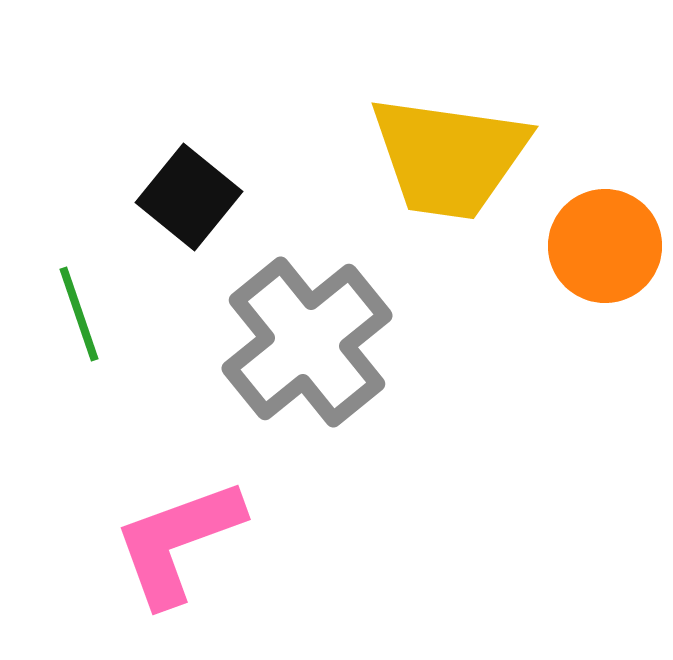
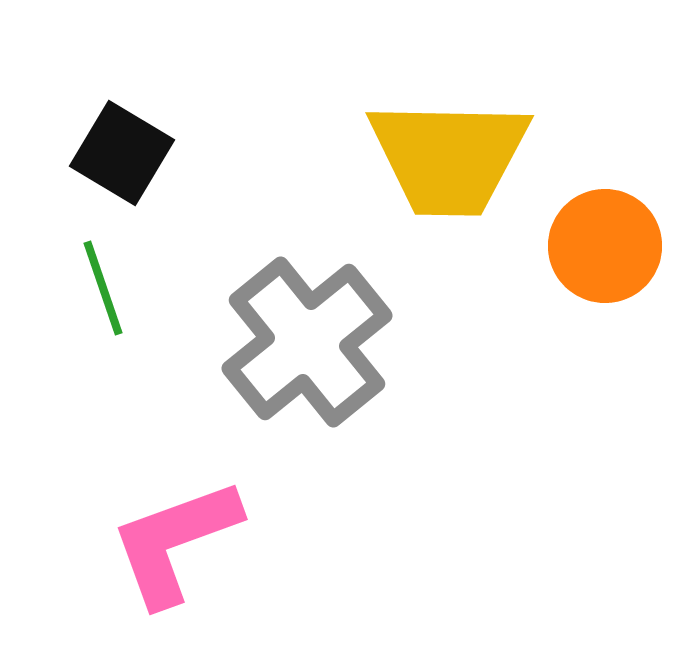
yellow trapezoid: rotated 7 degrees counterclockwise
black square: moved 67 px left, 44 px up; rotated 8 degrees counterclockwise
green line: moved 24 px right, 26 px up
pink L-shape: moved 3 px left
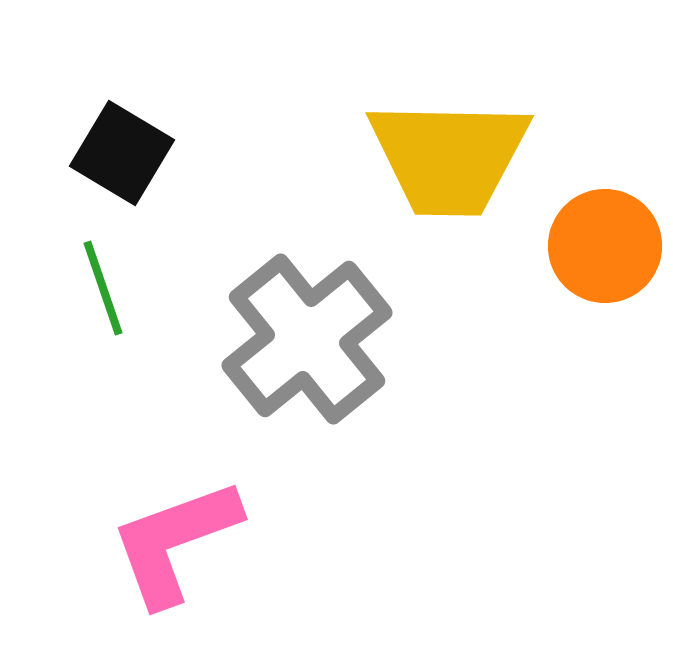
gray cross: moved 3 px up
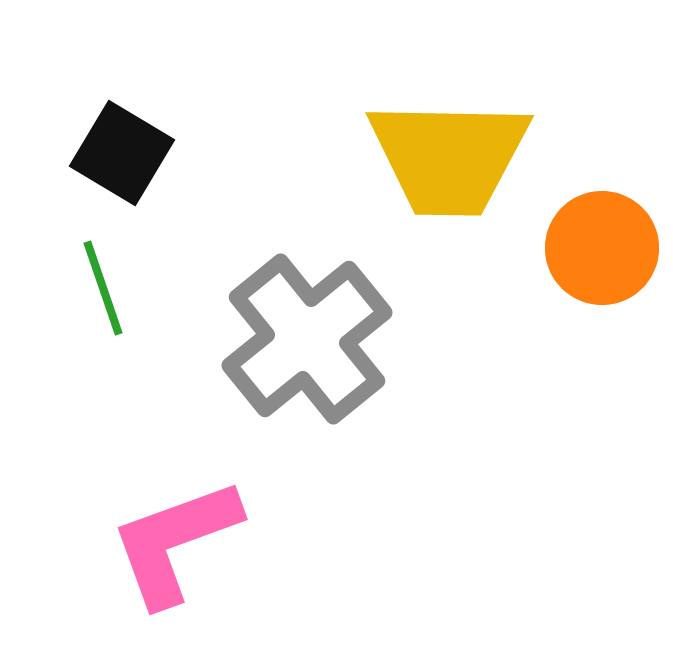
orange circle: moved 3 px left, 2 px down
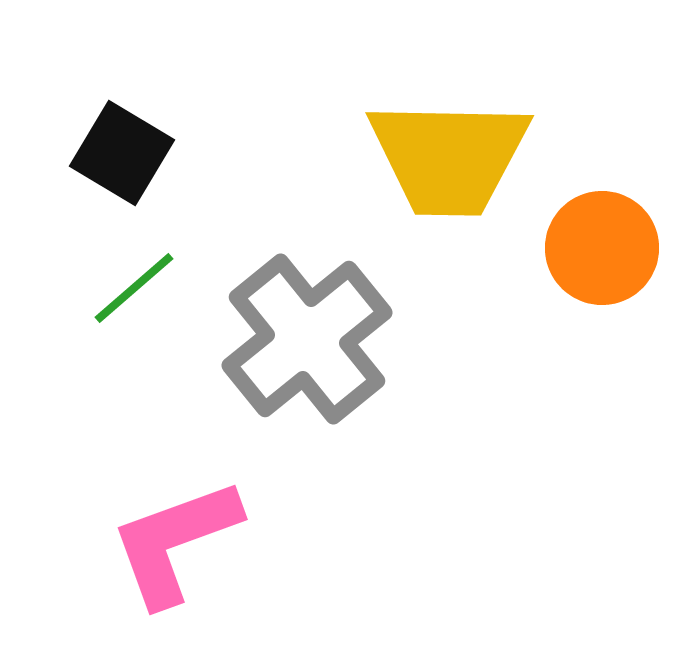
green line: moved 31 px right; rotated 68 degrees clockwise
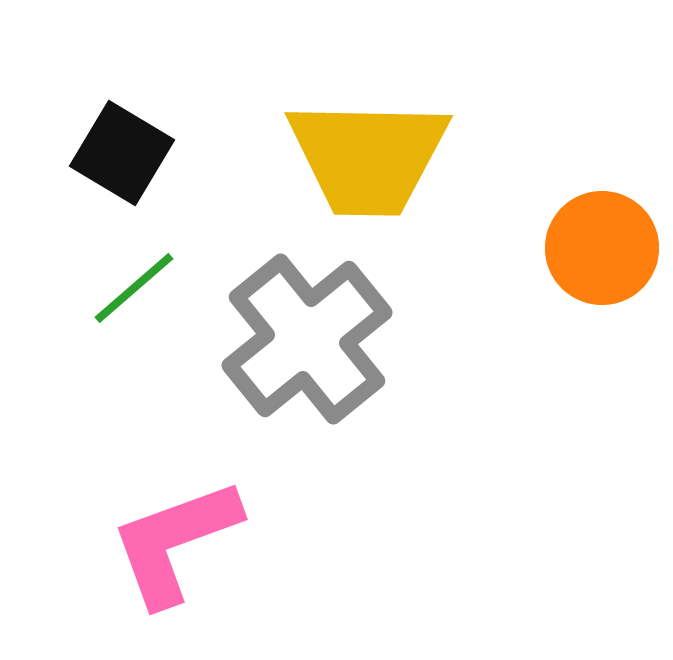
yellow trapezoid: moved 81 px left
